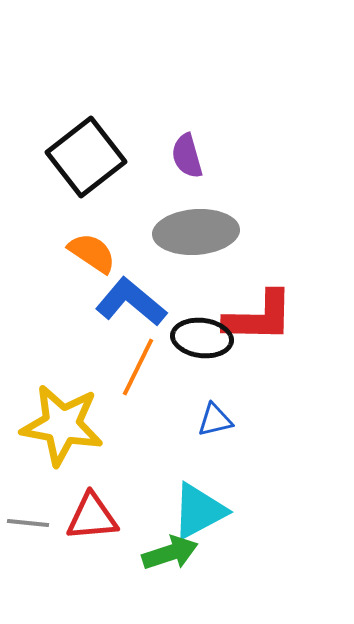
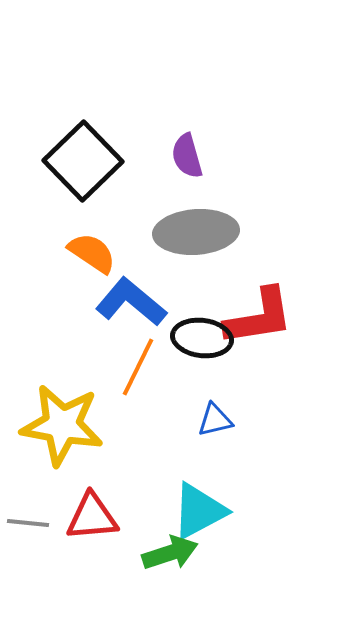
black square: moved 3 px left, 4 px down; rotated 6 degrees counterclockwise
red L-shape: rotated 10 degrees counterclockwise
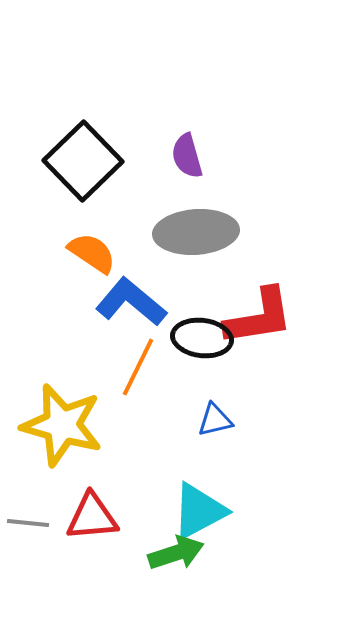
yellow star: rotated 6 degrees clockwise
green arrow: moved 6 px right
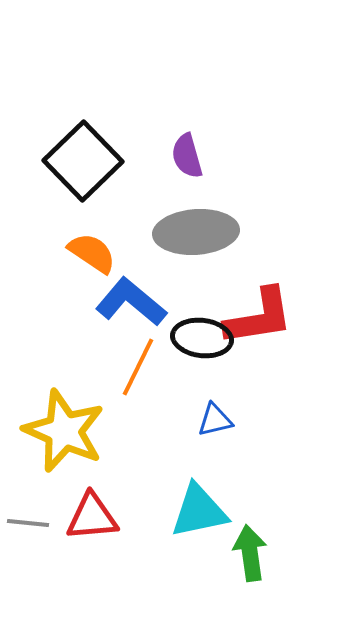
yellow star: moved 2 px right, 6 px down; rotated 8 degrees clockwise
cyan triangle: rotated 16 degrees clockwise
green arrow: moved 74 px right; rotated 80 degrees counterclockwise
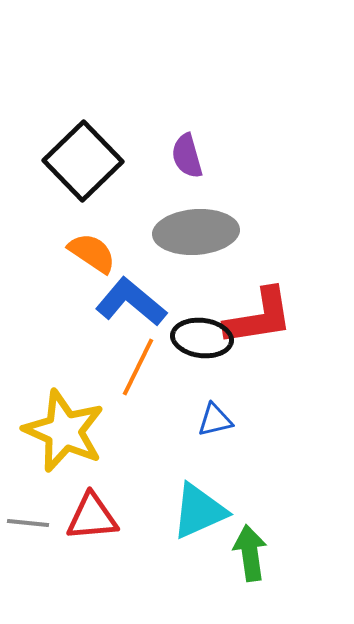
cyan triangle: rotated 12 degrees counterclockwise
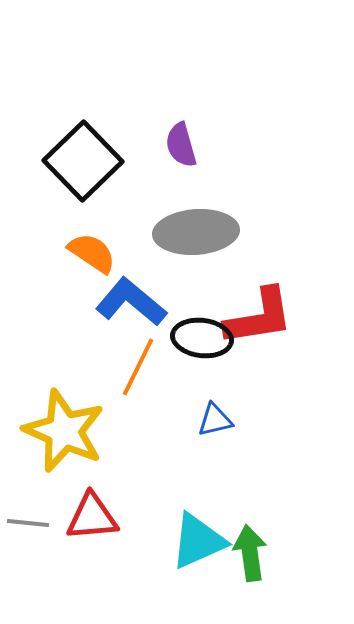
purple semicircle: moved 6 px left, 11 px up
cyan triangle: moved 1 px left, 30 px down
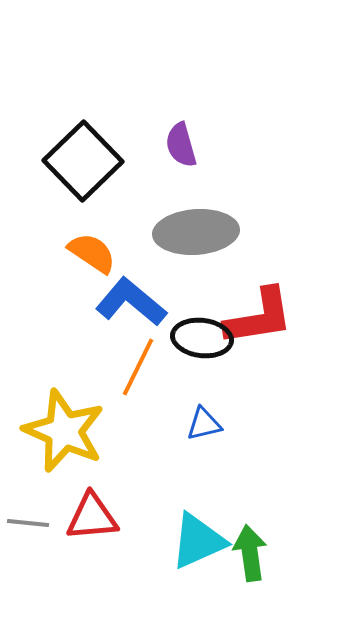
blue triangle: moved 11 px left, 4 px down
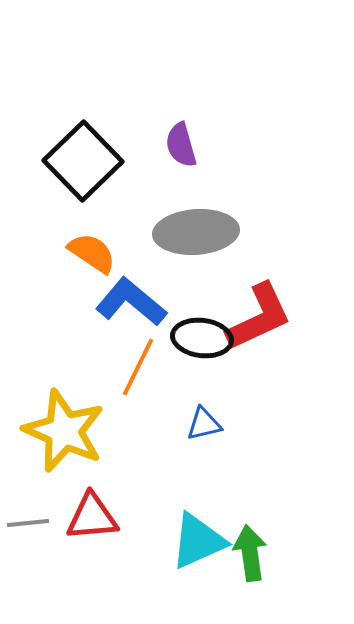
red L-shape: rotated 16 degrees counterclockwise
gray line: rotated 12 degrees counterclockwise
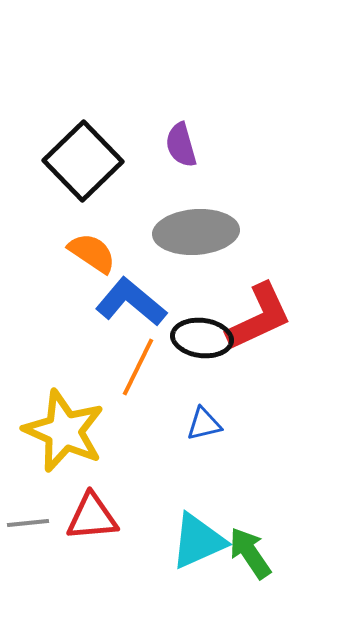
green arrow: rotated 26 degrees counterclockwise
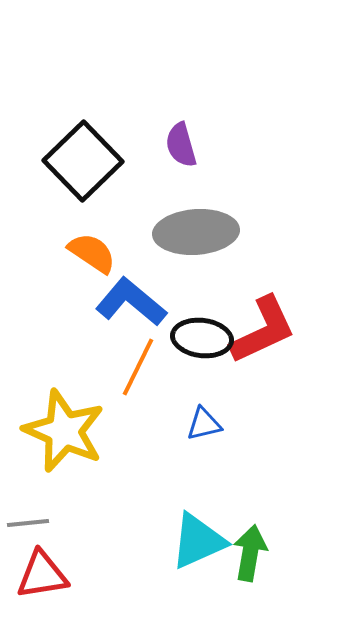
red L-shape: moved 4 px right, 13 px down
red triangle: moved 50 px left, 58 px down; rotated 4 degrees counterclockwise
green arrow: rotated 44 degrees clockwise
